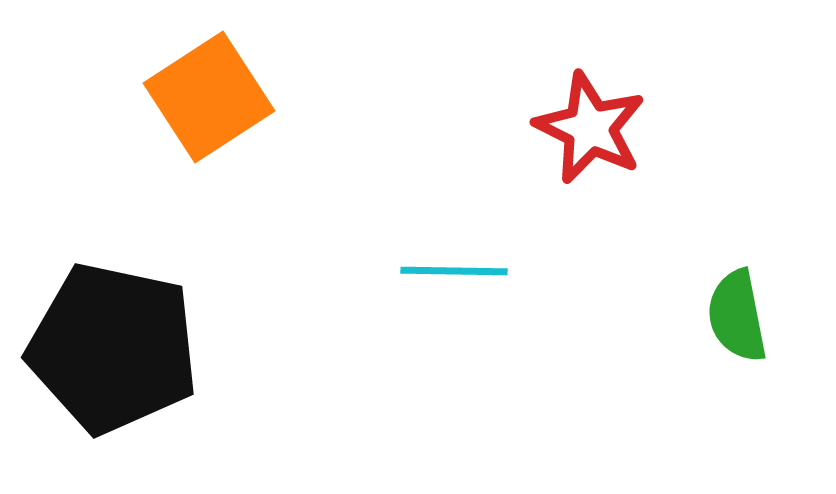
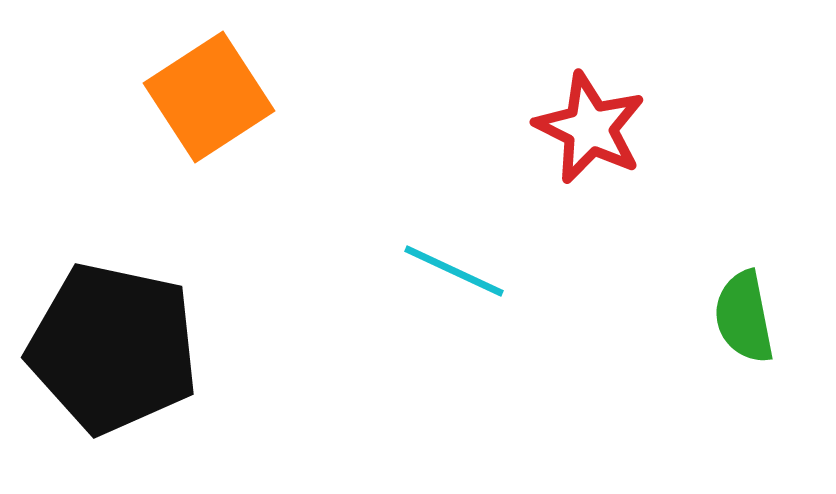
cyan line: rotated 24 degrees clockwise
green semicircle: moved 7 px right, 1 px down
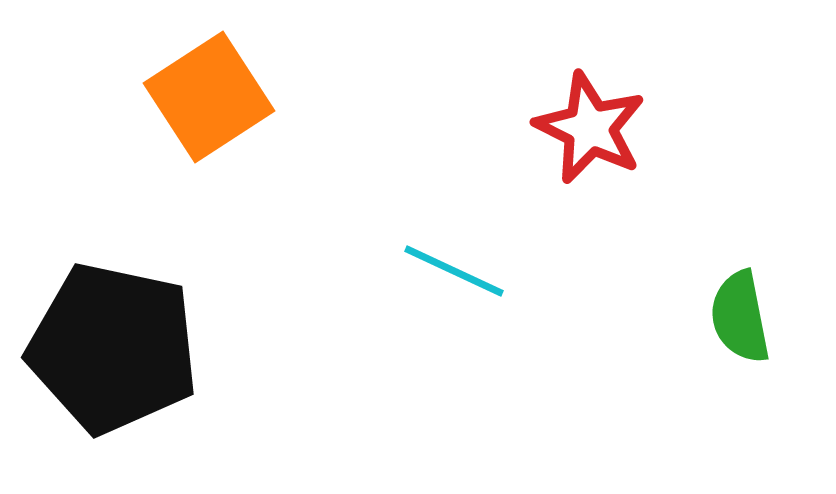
green semicircle: moved 4 px left
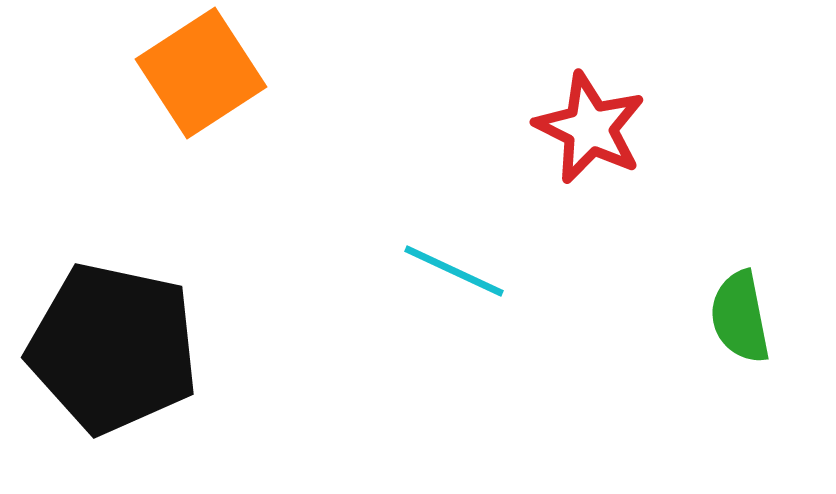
orange square: moved 8 px left, 24 px up
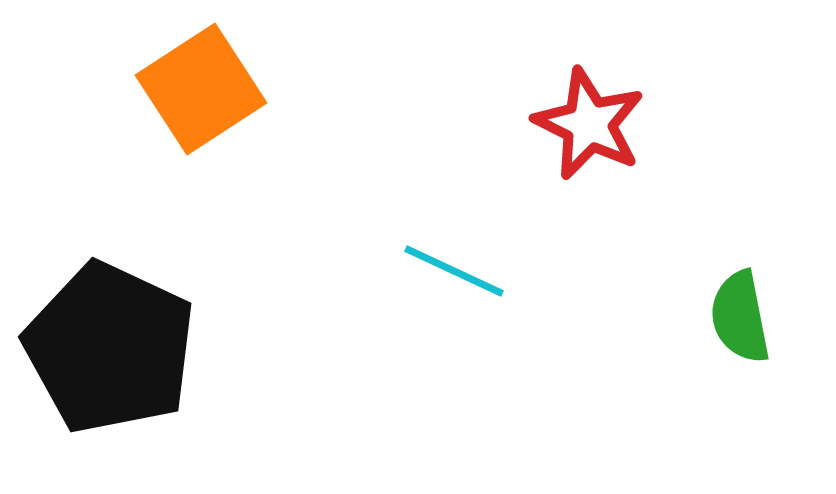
orange square: moved 16 px down
red star: moved 1 px left, 4 px up
black pentagon: moved 3 px left; rotated 13 degrees clockwise
